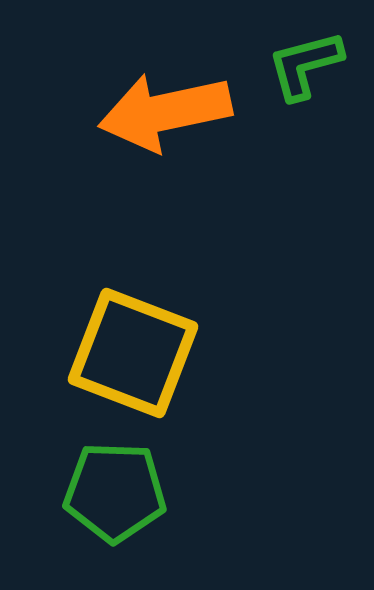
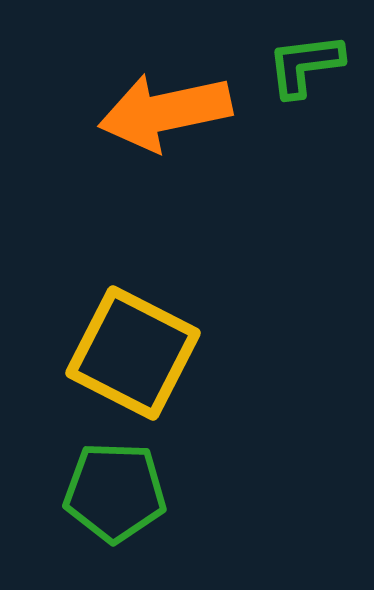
green L-shape: rotated 8 degrees clockwise
yellow square: rotated 6 degrees clockwise
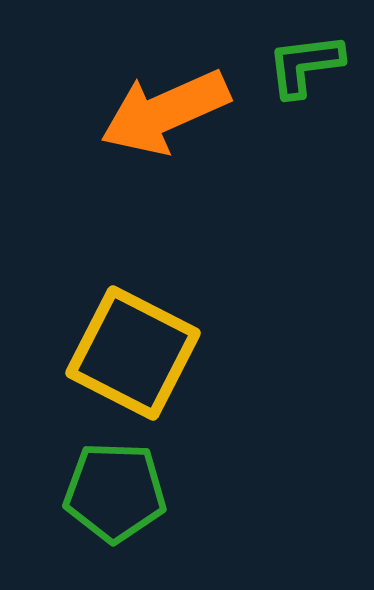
orange arrow: rotated 12 degrees counterclockwise
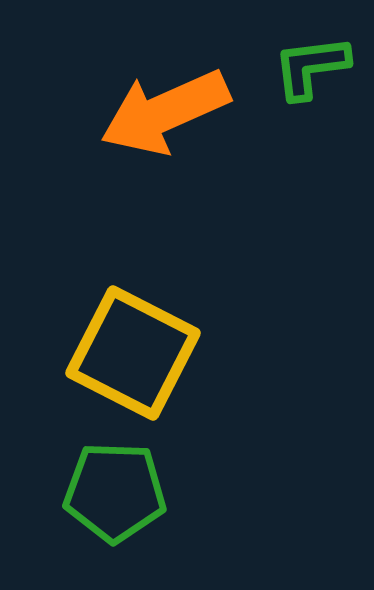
green L-shape: moved 6 px right, 2 px down
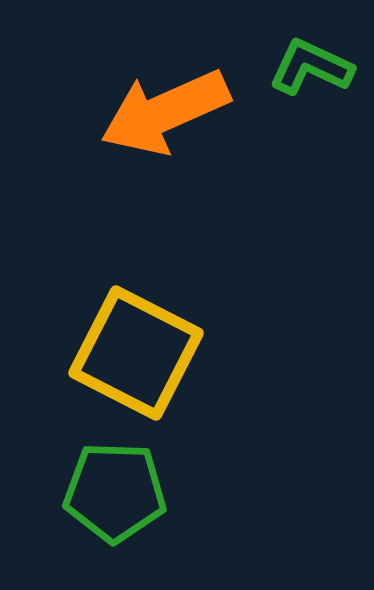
green L-shape: rotated 32 degrees clockwise
yellow square: moved 3 px right
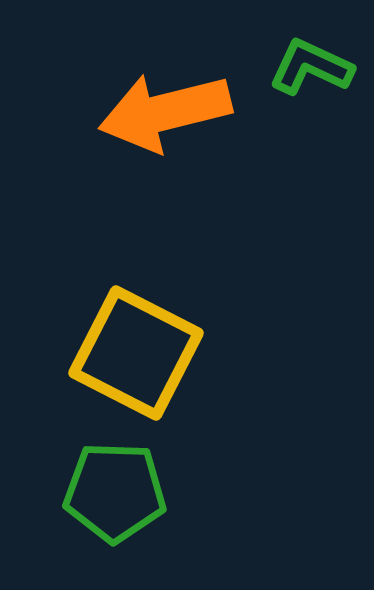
orange arrow: rotated 10 degrees clockwise
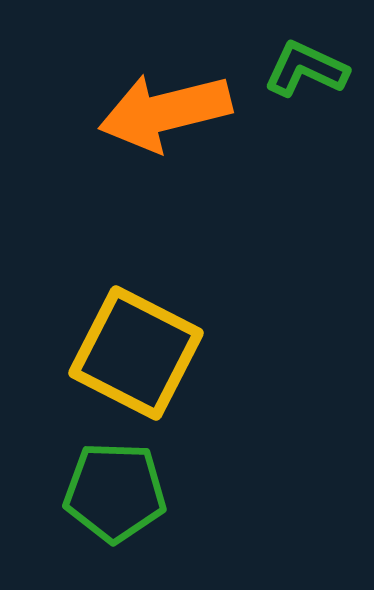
green L-shape: moved 5 px left, 2 px down
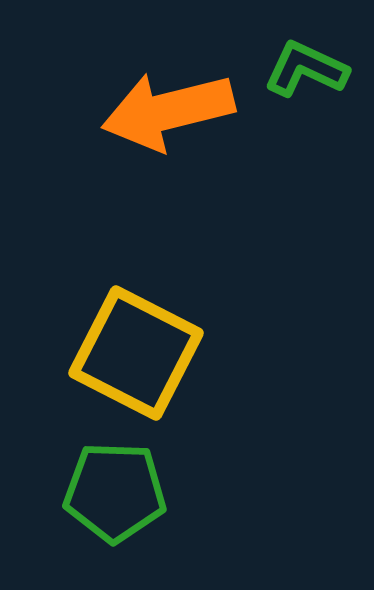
orange arrow: moved 3 px right, 1 px up
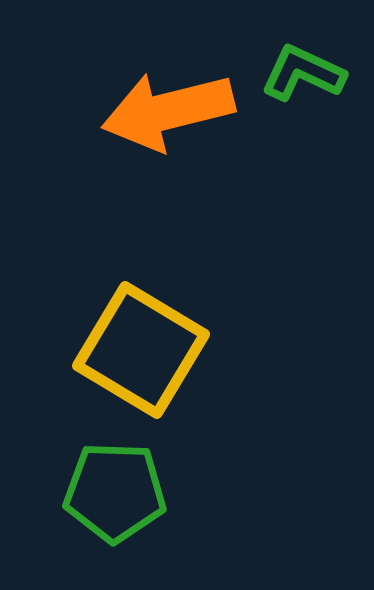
green L-shape: moved 3 px left, 4 px down
yellow square: moved 5 px right, 3 px up; rotated 4 degrees clockwise
